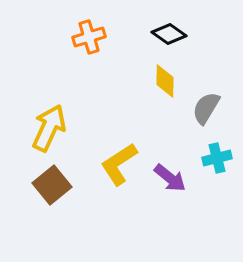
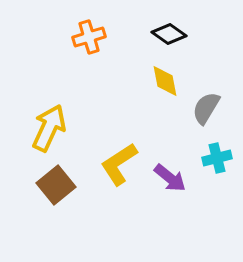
yellow diamond: rotated 12 degrees counterclockwise
brown square: moved 4 px right
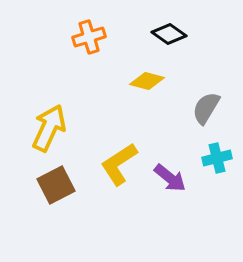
yellow diamond: moved 18 px left; rotated 64 degrees counterclockwise
brown square: rotated 12 degrees clockwise
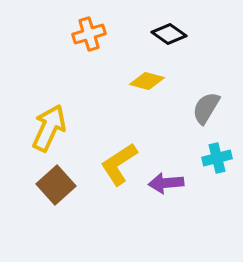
orange cross: moved 3 px up
purple arrow: moved 4 px left, 5 px down; rotated 136 degrees clockwise
brown square: rotated 15 degrees counterclockwise
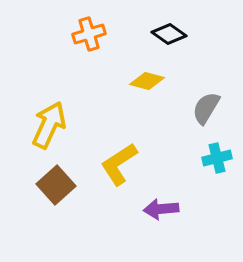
yellow arrow: moved 3 px up
purple arrow: moved 5 px left, 26 px down
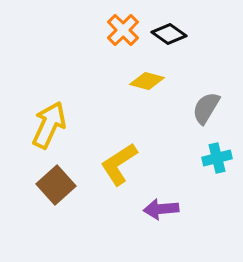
orange cross: moved 34 px right, 4 px up; rotated 28 degrees counterclockwise
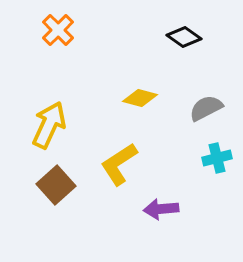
orange cross: moved 65 px left
black diamond: moved 15 px right, 3 px down
yellow diamond: moved 7 px left, 17 px down
gray semicircle: rotated 32 degrees clockwise
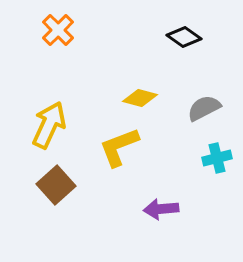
gray semicircle: moved 2 px left
yellow L-shape: moved 17 px up; rotated 12 degrees clockwise
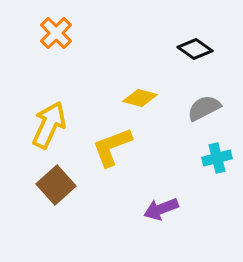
orange cross: moved 2 px left, 3 px down
black diamond: moved 11 px right, 12 px down
yellow L-shape: moved 7 px left
purple arrow: rotated 16 degrees counterclockwise
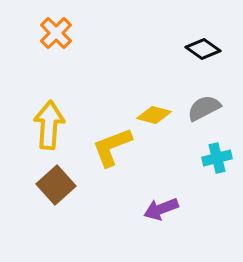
black diamond: moved 8 px right
yellow diamond: moved 14 px right, 17 px down
yellow arrow: rotated 21 degrees counterclockwise
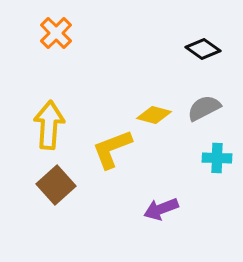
yellow L-shape: moved 2 px down
cyan cross: rotated 16 degrees clockwise
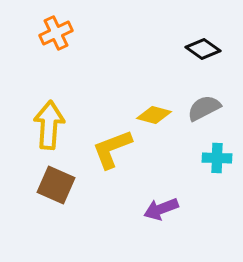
orange cross: rotated 20 degrees clockwise
brown square: rotated 24 degrees counterclockwise
